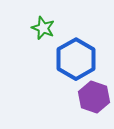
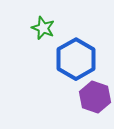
purple hexagon: moved 1 px right
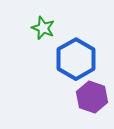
purple hexagon: moved 3 px left
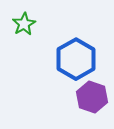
green star: moved 19 px left, 4 px up; rotated 20 degrees clockwise
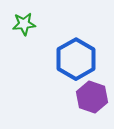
green star: rotated 25 degrees clockwise
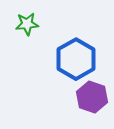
green star: moved 3 px right
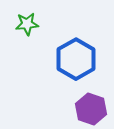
purple hexagon: moved 1 px left, 12 px down
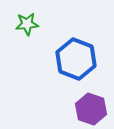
blue hexagon: rotated 9 degrees counterclockwise
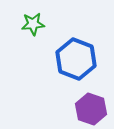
green star: moved 6 px right
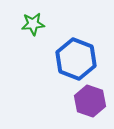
purple hexagon: moved 1 px left, 8 px up
